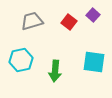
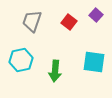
purple square: moved 3 px right
gray trapezoid: rotated 55 degrees counterclockwise
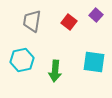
gray trapezoid: rotated 10 degrees counterclockwise
cyan hexagon: moved 1 px right
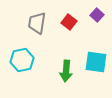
purple square: moved 1 px right
gray trapezoid: moved 5 px right, 2 px down
cyan square: moved 2 px right
green arrow: moved 11 px right
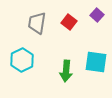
cyan hexagon: rotated 15 degrees counterclockwise
